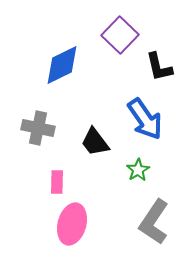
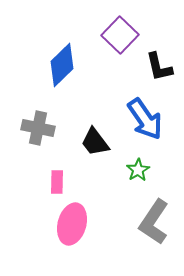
blue diamond: rotated 18 degrees counterclockwise
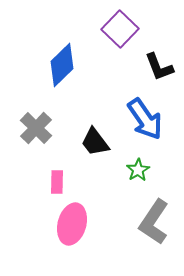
purple square: moved 6 px up
black L-shape: rotated 8 degrees counterclockwise
gray cross: moved 2 px left; rotated 32 degrees clockwise
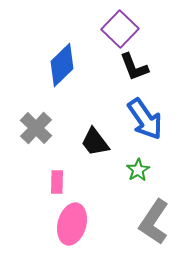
black L-shape: moved 25 px left
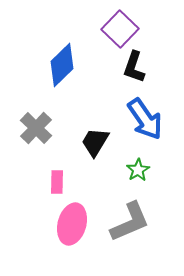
black L-shape: rotated 40 degrees clockwise
black trapezoid: rotated 68 degrees clockwise
gray L-shape: moved 24 px left; rotated 147 degrees counterclockwise
